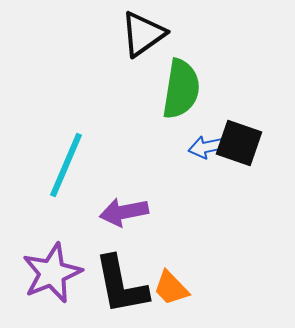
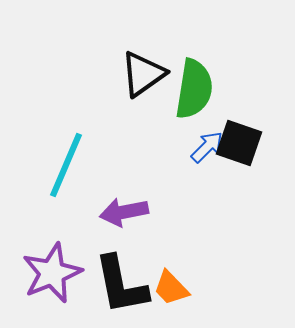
black triangle: moved 40 px down
green semicircle: moved 13 px right
blue arrow: rotated 147 degrees clockwise
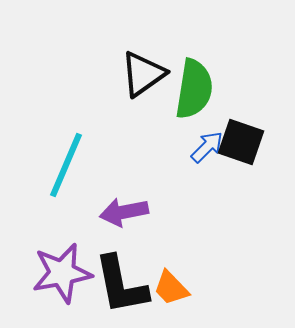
black square: moved 2 px right, 1 px up
purple star: moved 10 px right; rotated 12 degrees clockwise
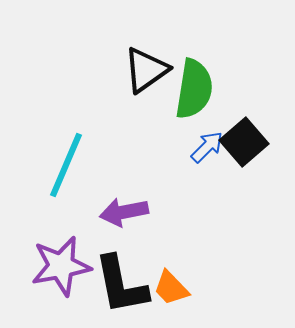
black triangle: moved 3 px right, 4 px up
black square: moved 3 px right; rotated 30 degrees clockwise
purple star: moved 1 px left, 7 px up
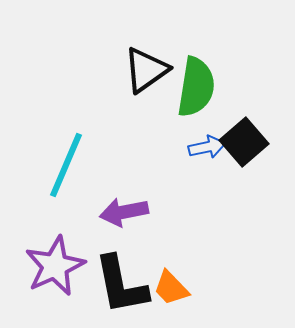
green semicircle: moved 2 px right, 2 px up
blue arrow: rotated 33 degrees clockwise
purple star: moved 6 px left; rotated 14 degrees counterclockwise
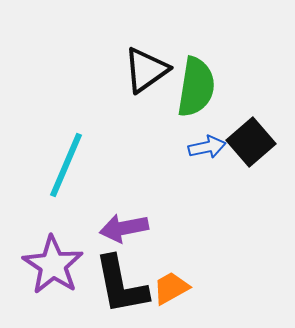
black square: moved 7 px right
purple arrow: moved 16 px down
purple star: moved 2 px left, 1 px up; rotated 14 degrees counterclockwise
orange trapezoid: rotated 105 degrees clockwise
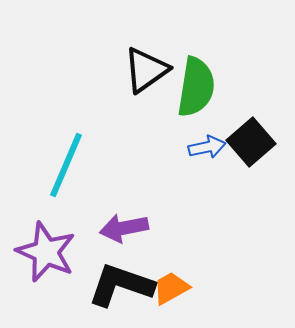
purple star: moved 7 px left, 13 px up; rotated 10 degrees counterclockwise
black L-shape: rotated 120 degrees clockwise
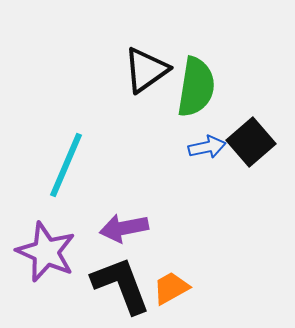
black L-shape: rotated 50 degrees clockwise
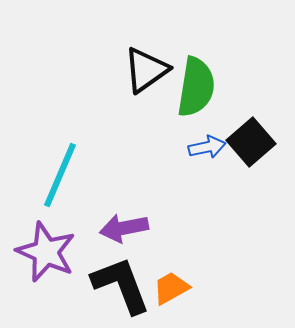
cyan line: moved 6 px left, 10 px down
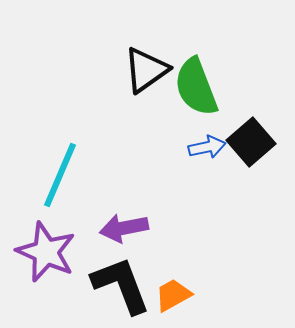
green semicircle: rotated 150 degrees clockwise
orange trapezoid: moved 2 px right, 7 px down
